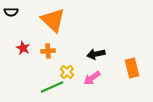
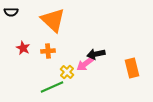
pink arrow: moved 7 px left, 14 px up
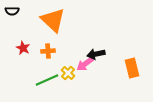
black semicircle: moved 1 px right, 1 px up
yellow cross: moved 1 px right, 1 px down
green line: moved 5 px left, 7 px up
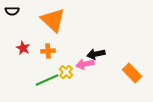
pink arrow: rotated 24 degrees clockwise
orange rectangle: moved 5 px down; rotated 30 degrees counterclockwise
yellow cross: moved 2 px left, 1 px up
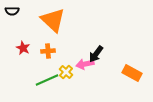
black arrow: rotated 42 degrees counterclockwise
orange rectangle: rotated 18 degrees counterclockwise
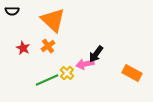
orange cross: moved 5 px up; rotated 32 degrees counterclockwise
yellow cross: moved 1 px right, 1 px down
